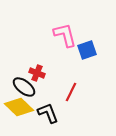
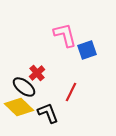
red cross: rotated 28 degrees clockwise
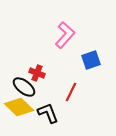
pink L-shape: rotated 56 degrees clockwise
blue square: moved 4 px right, 10 px down
red cross: rotated 28 degrees counterclockwise
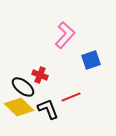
red cross: moved 3 px right, 2 px down
black ellipse: moved 1 px left
red line: moved 5 px down; rotated 42 degrees clockwise
black L-shape: moved 4 px up
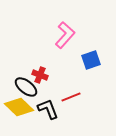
black ellipse: moved 3 px right
